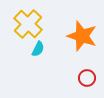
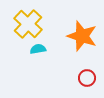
cyan semicircle: rotated 126 degrees counterclockwise
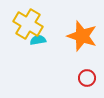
yellow cross: rotated 12 degrees counterclockwise
cyan semicircle: moved 9 px up
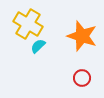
cyan semicircle: moved 6 px down; rotated 35 degrees counterclockwise
red circle: moved 5 px left
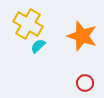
red circle: moved 3 px right, 5 px down
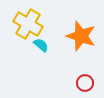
orange star: moved 1 px left
cyan semicircle: moved 3 px right, 1 px up; rotated 84 degrees clockwise
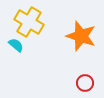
yellow cross: moved 1 px right, 2 px up
cyan semicircle: moved 25 px left
